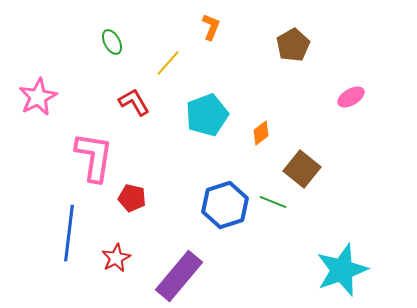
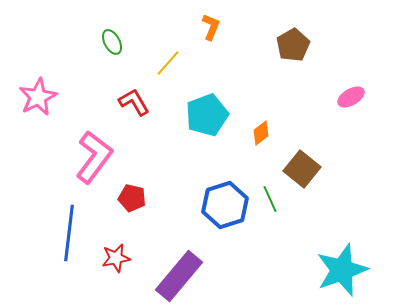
pink L-shape: rotated 28 degrees clockwise
green line: moved 3 px left, 3 px up; rotated 44 degrees clockwise
red star: rotated 16 degrees clockwise
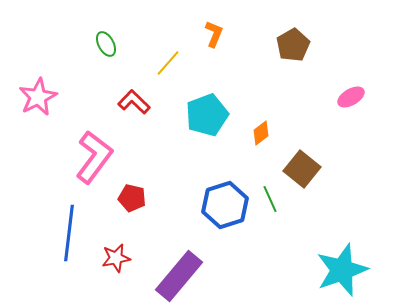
orange L-shape: moved 3 px right, 7 px down
green ellipse: moved 6 px left, 2 px down
red L-shape: rotated 16 degrees counterclockwise
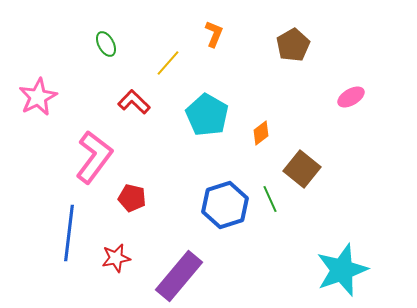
cyan pentagon: rotated 21 degrees counterclockwise
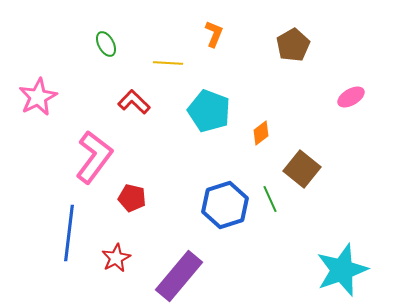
yellow line: rotated 52 degrees clockwise
cyan pentagon: moved 2 px right, 4 px up; rotated 9 degrees counterclockwise
red star: rotated 16 degrees counterclockwise
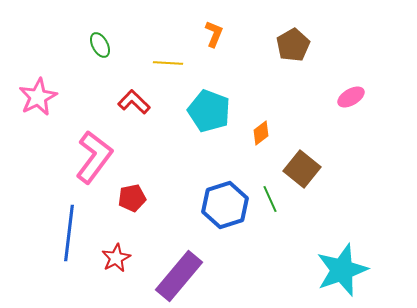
green ellipse: moved 6 px left, 1 px down
red pentagon: rotated 24 degrees counterclockwise
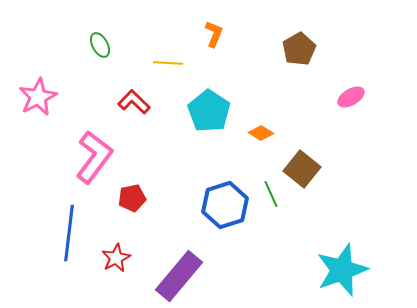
brown pentagon: moved 6 px right, 4 px down
cyan pentagon: rotated 12 degrees clockwise
orange diamond: rotated 70 degrees clockwise
green line: moved 1 px right, 5 px up
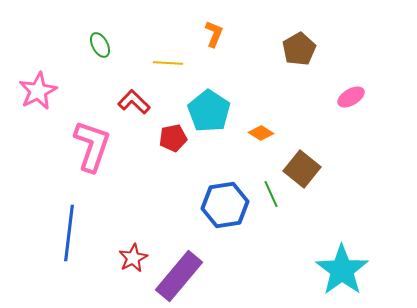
pink star: moved 6 px up
pink L-shape: moved 2 px left, 11 px up; rotated 18 degrees counterclockwise
red pentagon: moved 41 px right, 60 px up
blue hexagon: rotated 9 degrees clockwise
red star: moved 17 px right
cyan star: rotated 16 degrees counterclockwise
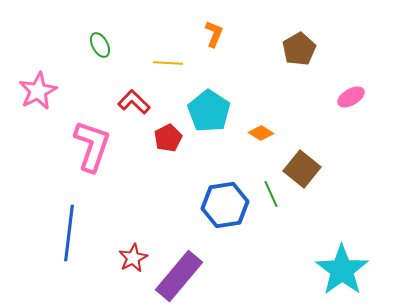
red pentagon: moved 5 px left; rotated 16 degrees counterclockwise
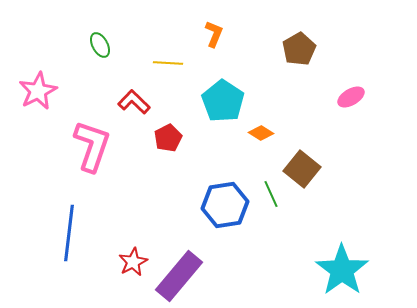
cyan pentagon: moved 14 px right, 10 px up
red star: moved 4 px down
